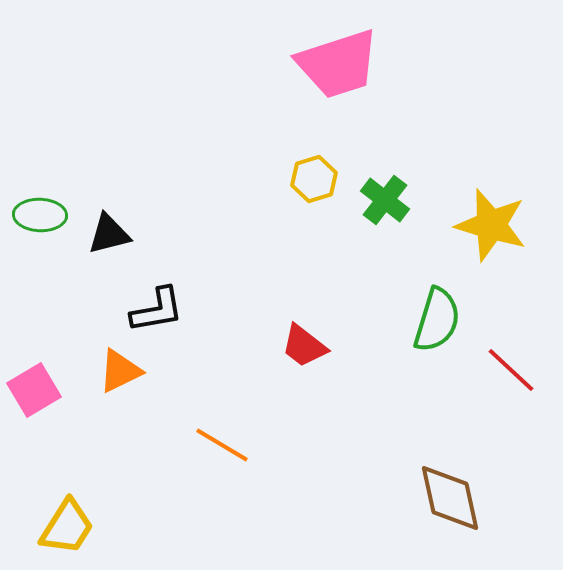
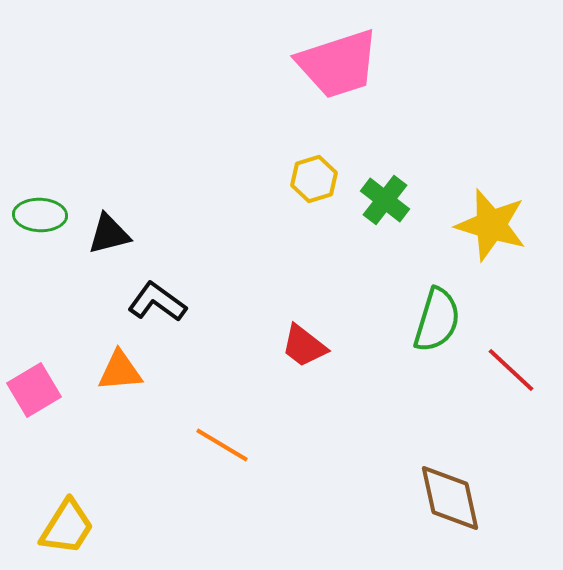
black L-shape: moved 8 px up; rotated 134 degrees counterclockwise
orange triangle: rotated 21 degrees clockwise
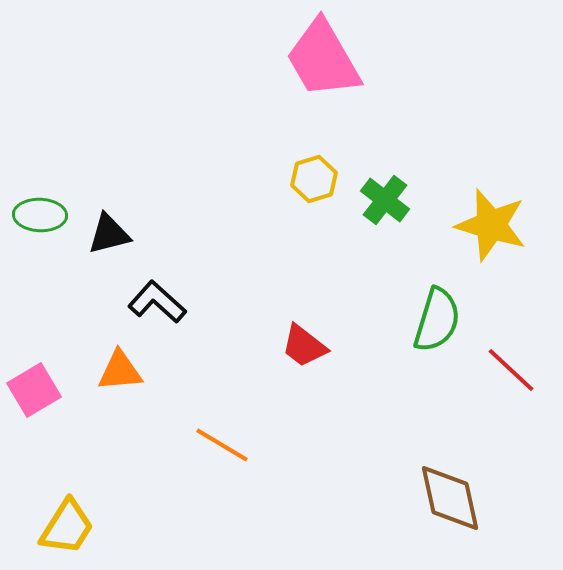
pink trapezoid: moved 15 px left, 5 px up; rotated 78 degrees clockwise
black L-shape: rotated 6 degrees clockwise
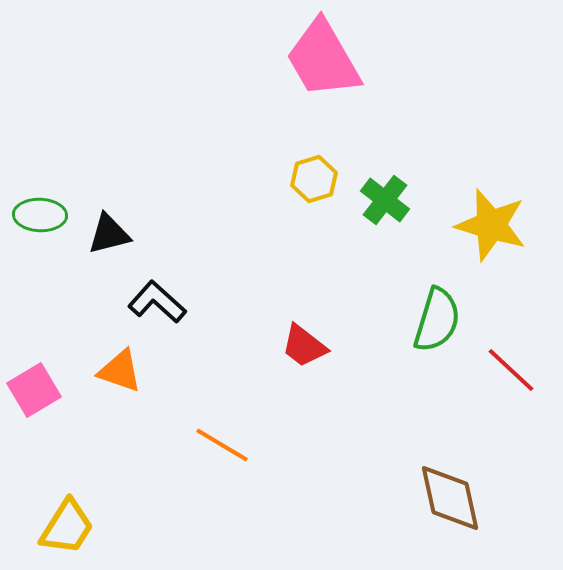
orange triangle: rotated 24 degrees clockwise
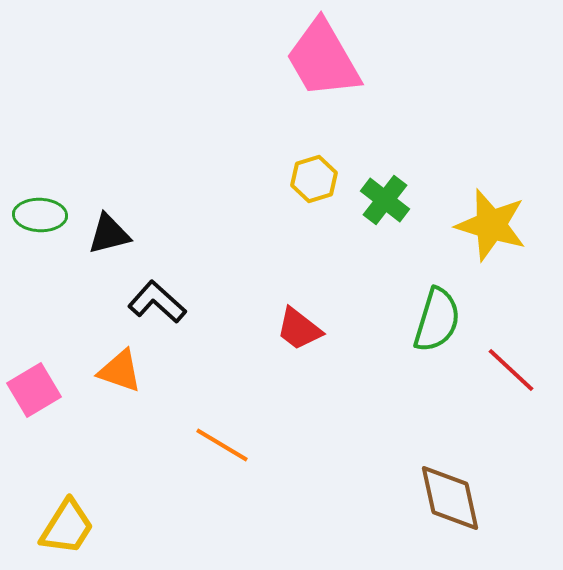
red trapezoid: moved 5 px left, 17 px up
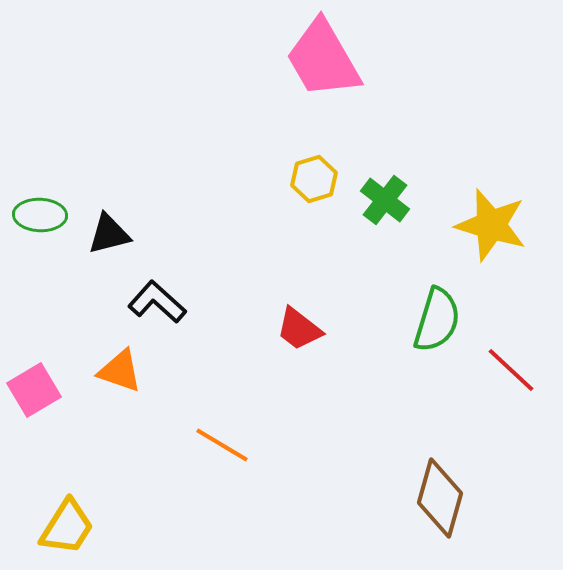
brown diamond: moved 10 px left; rotated 28 degrees clockwise
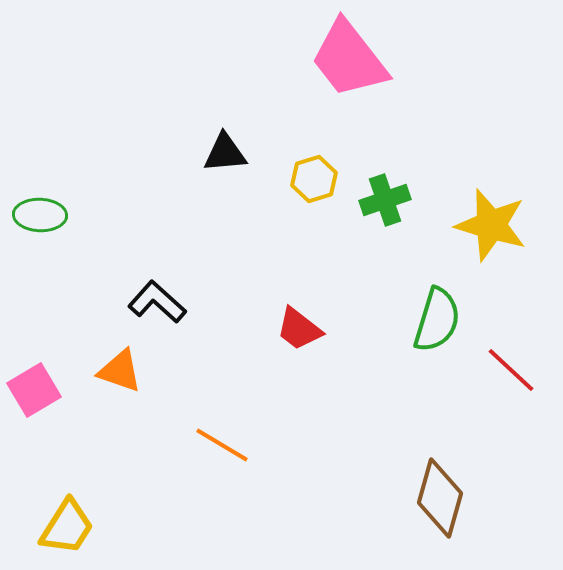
pink trapezoid: moved 26 px right; rotated 8 degrees counterclockwise
green cross: rotated 33 degrees clockwise
black triangle: moved 116 px right, 81 px up; rotated 9 degrees clockwise
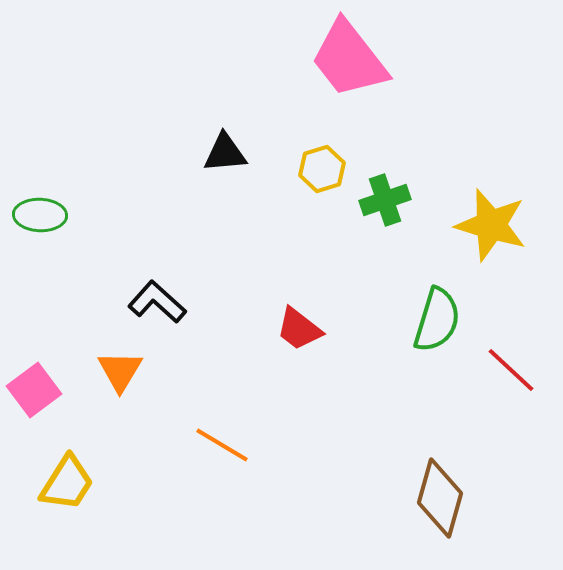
yellow hexagon: moved 8 px right, 10 px up
orange triangle: rotated 42 degrees clockwise
pink square: rotated 6 degrees counterclockwise
yellow trapezoid: moved 44 px up
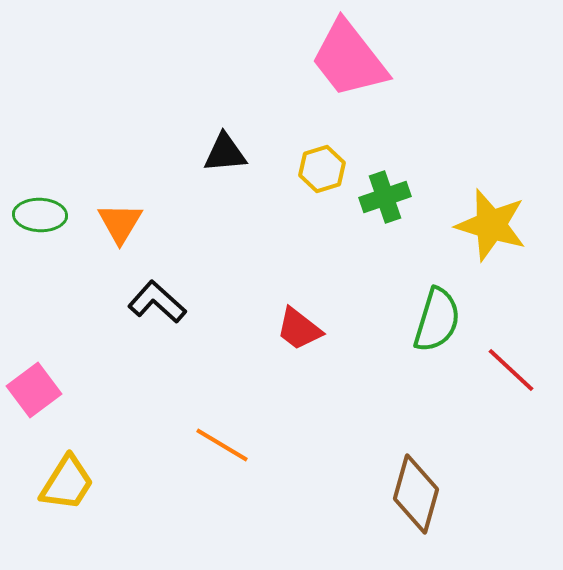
green cross: moved 3 px up
orange triangle: moved 148 px up
brown diamond: moved 24 px left, 4 px up
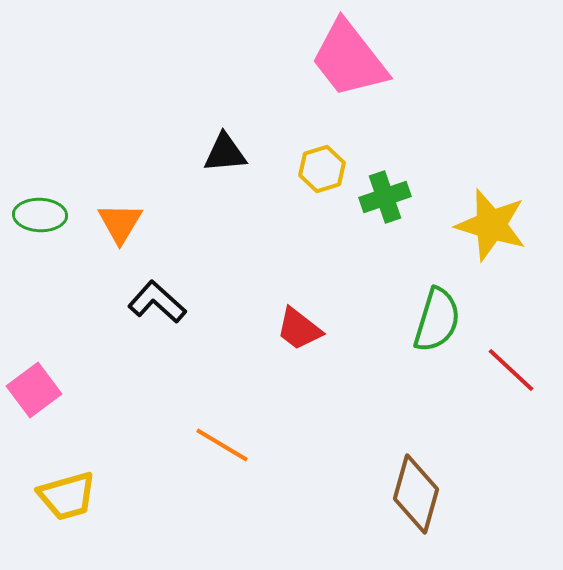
yellow trapezoid: moved 13 px down; rotated 42 degrees clockwise
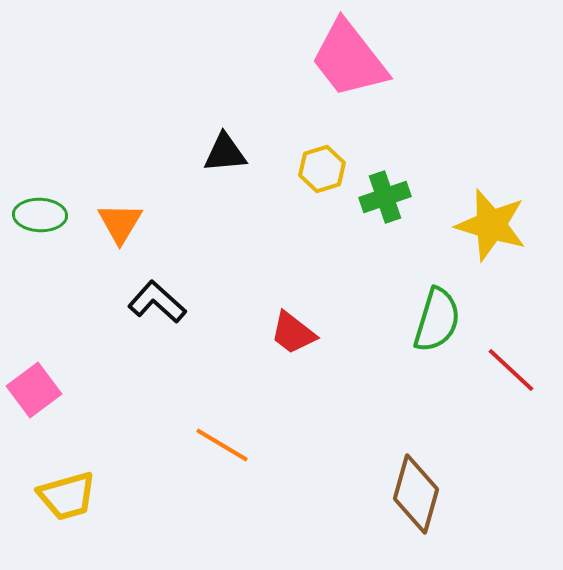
red trapezoid: moved 6 px left, 4 px down
